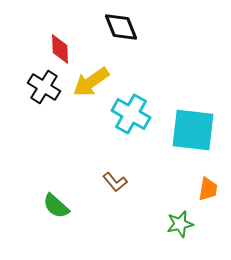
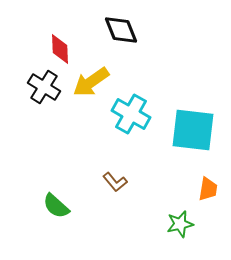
black diamond: moved 3 px down
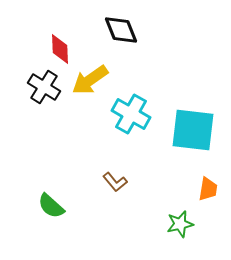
yellow arrow: moved 1 px left, 2 px up
green semicircle: moved 5 px left
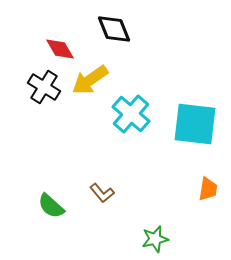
black diamond: moved 7 px left, 1 px up
red diamond: rotated 28 degrees counterclockwise
cyan cross: rotated 12 degrees clockwise
cyan square: moved 2 px right, 6 px up
brown L-shape: moved 13 px left, 11 px down
green star: moved 25 px left, 15 px down
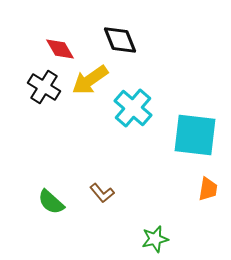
black diamond: moved 6 px right, 11 px down
cyan cross: moved 2 px right, 6 px up
cyan square: moved 11 px down
green semicircle: moved 4 px up
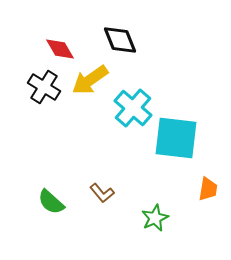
cyan square: moved 19 px left, 3 px down
green star: moved 21 px up; rotated 12 degrees counterclockwise
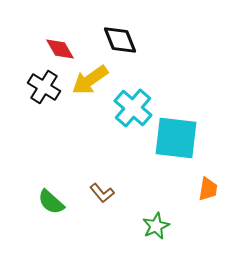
green star: moved 1 px right, 8 px down
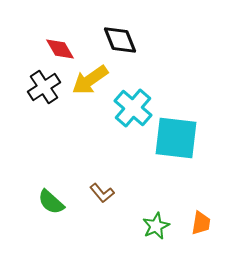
black cross: rotated 24 degrees clockwise
orange trapezoid: moved 7 px left, 34 px down
